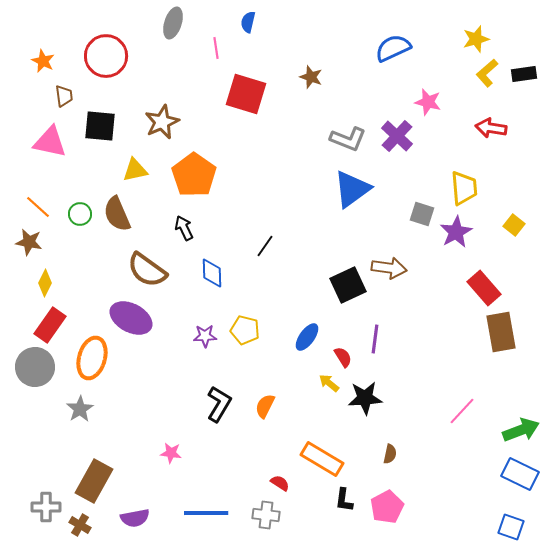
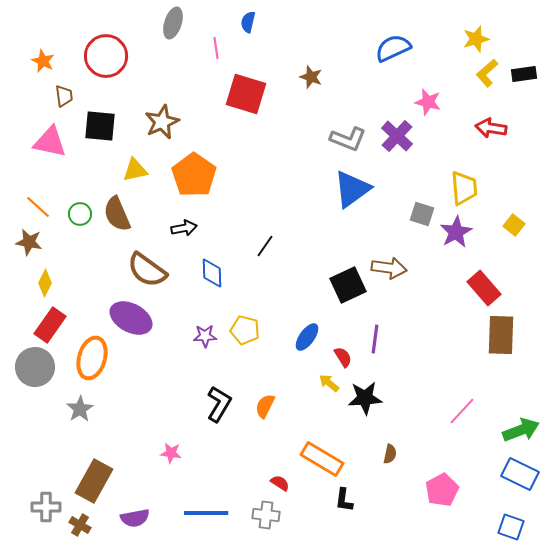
black arrow at (184, 228): rotated 105 degrees clockwise
brown rectangle at (501, 332): moved 3 px down; rotated 12 degrees clockwise
pink pentagon at (387, 507): moved 55 px right, 17 px up
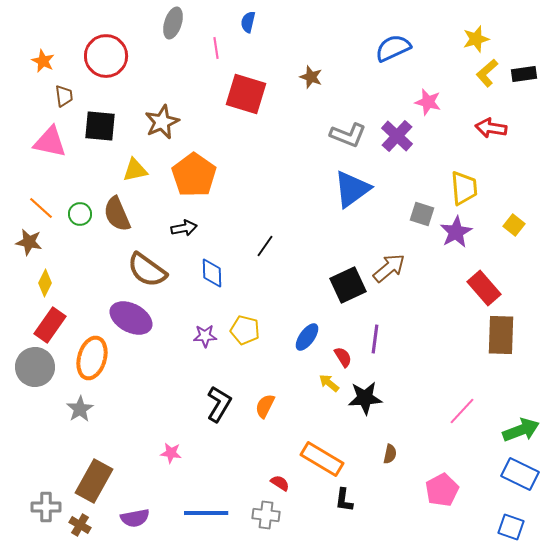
gray L-shape at (348, 139): moved 4 px up
orange line at (38, 207): moved 3 px right, 1 px down
brown arrow at (389, 268): rotated 48 degrees counterclockwise
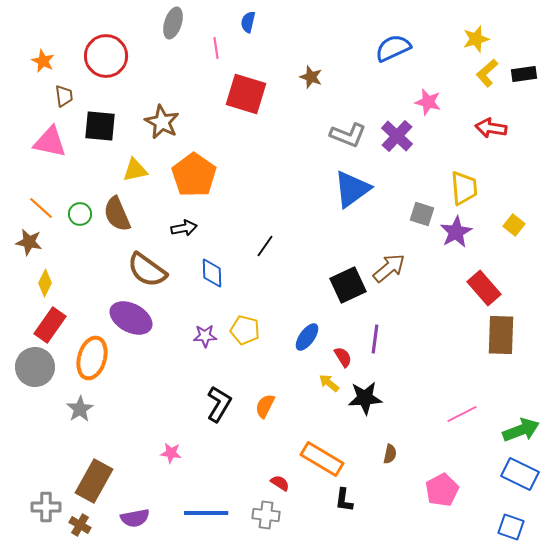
brown star at (162, 122): rotated 20 degrees counterclockwise
pink line at (462, 411): moved 3 px down; rotated 20 degrees clockwise
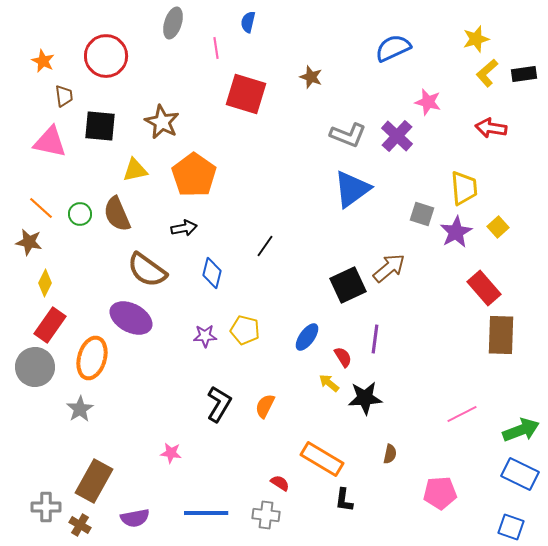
yellow square at (514, 225): moved 16 px left, 2 px down; rotated 10 degrees clockwise
blue diamond at (212, 273): rotated 16 degrees clockwise
pink pentagon at (442, 490): moved 2 px left, 3 px down; rotated 24 degrees clockwise
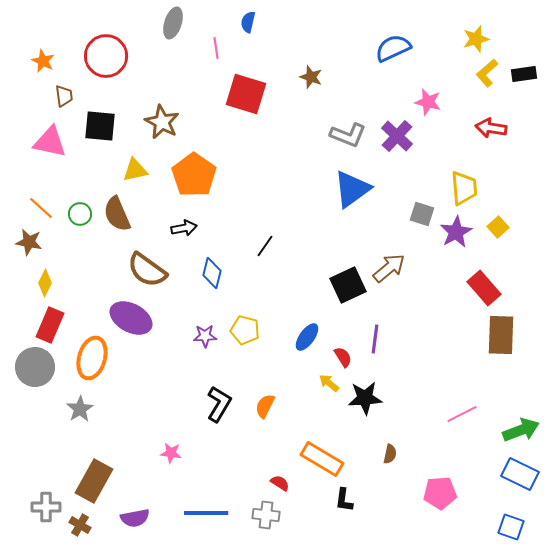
red rectangle at (50, 325): rotated 12 degrees counterclockwise
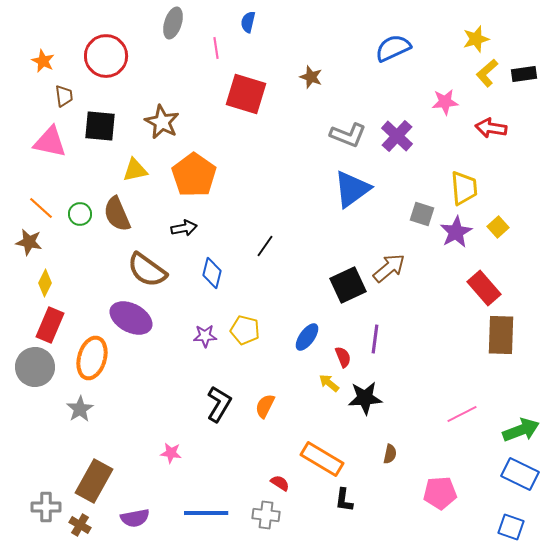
pink star at (428, 102): moved 17 px right; rotated 20 degrees counterclockwise
red semicircle at (343, 357): rotated 10 degrees clockwise
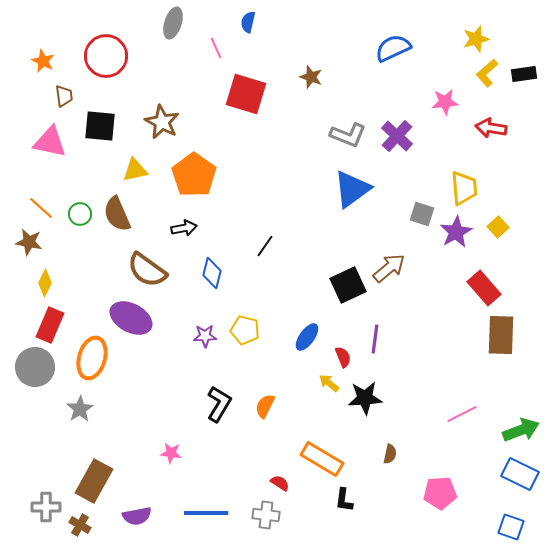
pink line at (216, 48): rotated 15 degrees counterclockwise
purple semicircle at (135, 518): moved 2 px right, 2 px up
